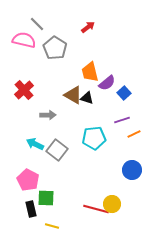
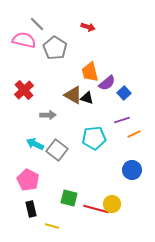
red arrow: rotated 56 degrees clockwise
green square: moved 23 px right; rotated 12 degrees clockwise
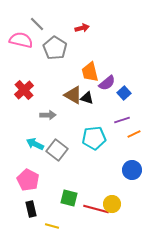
red arrow: moved 6 px left, 1 px down; rotated 32 degrees counterclockwise
pink semicircle: moved 3 px left
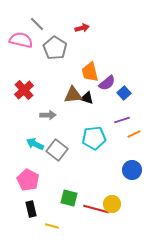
brown triangle: rotated 36 degrees counterclockwise
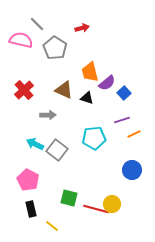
brown triangle: moved 9 px left, 5 px up; rotated 30 degrees clockwise
yellow line: rotated 24 degrees clockwise
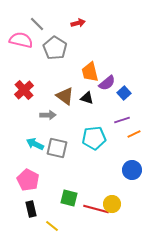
red arrow: moved 4 px left, 5 px up
brown triangle: moved 1 px right, 6 px down; rotated 12 degrees clockwise
gray square: moved 2 px up; rotated 25 degrees counterclockwise
